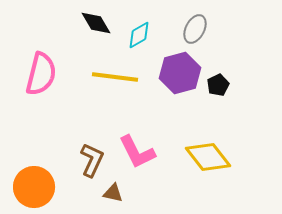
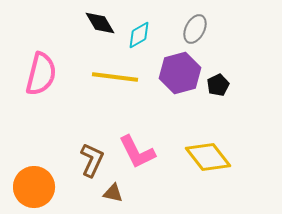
black diamond: moved 4 px right
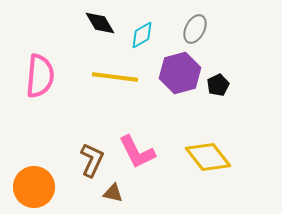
cyan diamond: moved 3 px right
pink semicircle: moved 1 px left, 2 px down; rotated 9 degrees counterclockwise
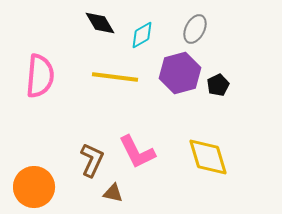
yellow diamond: rotated 21 degrees clockwise
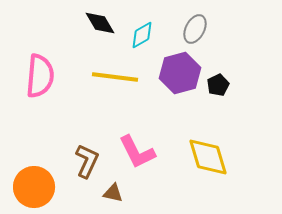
brown L-shape: moved 5 px left, 1 px down
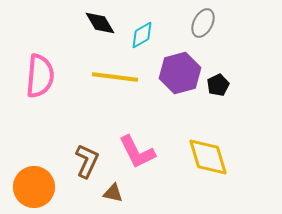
gray ellipse: moved 8 px right, 6 px up
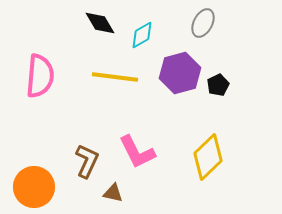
yellow diamond: rotated 63 degrees clockwise
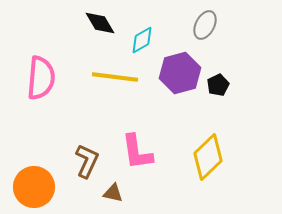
gray ellipse: moved 2 px right, 2 px down
cyan diamond: moved 5 px down
pink semicircle: moved 1 px right, 2 px down
pink L-shape: rotated 18 degrees clockwise
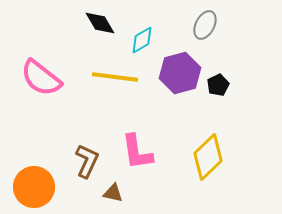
pink semicircle: rotated 123 degrees clockwise
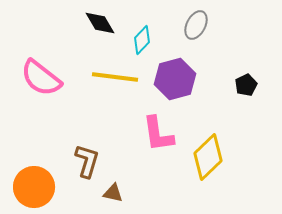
gray ellipse: moved 9 px left
cyan diamond: rotated 16 degrees counterclockwise
purple hexagon: moved 5 px left, 6 px down
black pentagon: moved 28 px right
pink L-shape: moved 21 px right, 18 px up
brown L-shape: rotated 8 degrees counterclockwise
